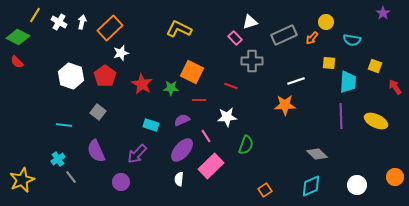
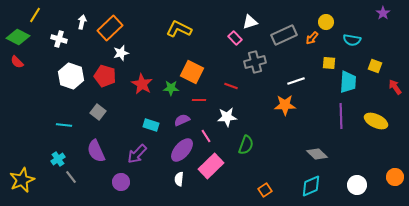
white cross at (59, 22): moved 17 px down; rotated 14 degrees counterclockwise
gray cross at (252, 61): moved 3 px right, 1 px down; rotated 15 degrees counterclockwise
red pentagon at (105, 76): rotated 20 degrees counterclockwise
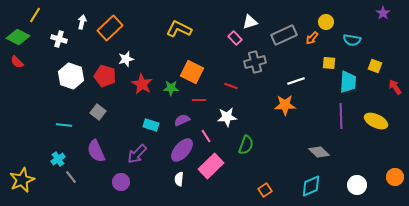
white star at (121, 53): moved 5 px right, 6 px down
gray diamond at (317, 154): moved 2 px right, 2 px up
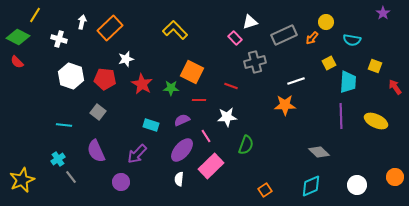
yellow L-shape at (179, 29): moved 4 px left, 1 px down; rotated 20 degrees clockwise
yellow square at (329, 63): rotated 32 degrees counterclockwise
red pentagon at (105, 76): moved 3 px down; rotated 10 degrees counterclockwise
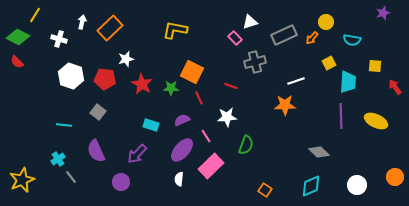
purple star at (383, 13): rotated 16 degrees clockwise
yellow L-shape at (175, 30): rotated 35 degrees counterclockwise
yellow square at (375, 66): rotated 16 degrees counterclockwise
red line at (199, 100): moved 2 px up; rotated 64 degrees clockwise
orange square at (265, 190): rotated 24 degrees counterclockwise
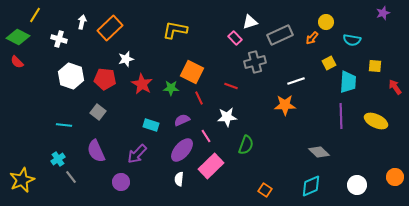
gray rectangle at (284, 35): moved 4 px left
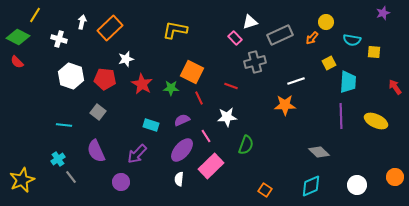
yellow square at (375, 66): moved 1 px left, 14 px up
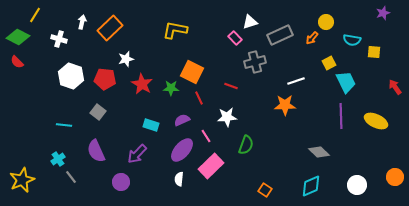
cyan trapezoid at (348, 82): moved 2 px left; rotated 30 degrees counterclockwise
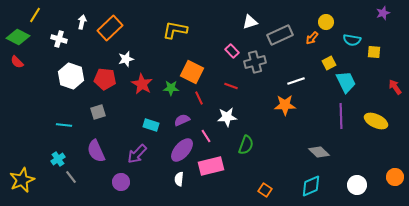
pink rectangle at (235, 38): moved 3 px left, 13 px down
gray square at (98, 112): rotated 35 degrees clockwise
pink rectangle at (211, 166): rotated 30 degrees clockwise
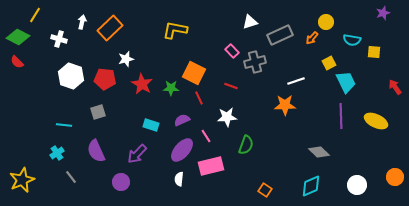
orange square at (192, 72): moved 2 px right, 1 px down
cyan cross at (58, 159): moved 1 px left, 6 px up
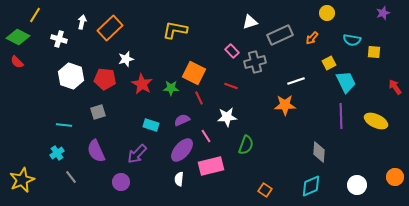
yellow circle at (326, 22): moved 1 px right, 9 px up
gray diamond at (319, 152): rotated 50 degrees clockwise
